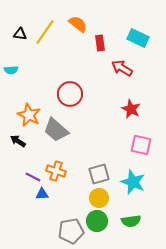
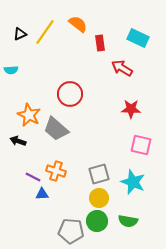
black triangle: rotated 32 degrees counterclockwise
red star: rotated 24 degrees counterclockwise
gray trapezoid: moved 1 px up
black arrow: rotated 14 degrees counterclockwise
green semicircle: moved 3 px left; rotated 18 degrees clockwise
gray pentagon: rotated 15 degrees clockwise
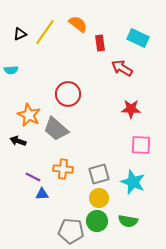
red circle: moved 2 px left
pink square: rotated 10 degrees counterclockwise
orange cross: moved 7 px right, 2 px up; rotated 12 degrees counterclockwise
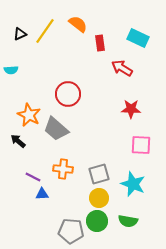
yellow line: moved 1 px up
black arrow: rotated 21 degrees clockwise
cyan star: moved 2 px down
